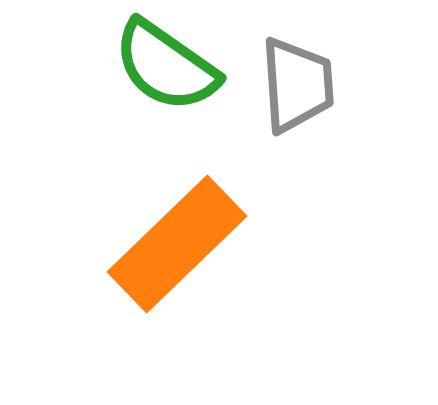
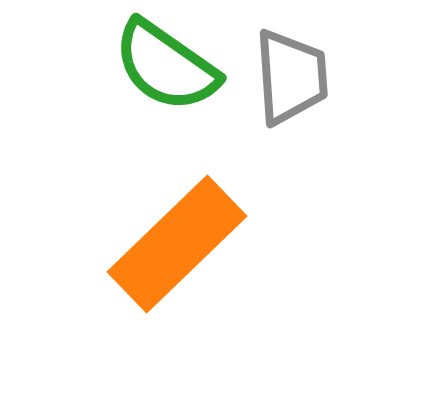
gray trapezoid: moved 6 px left, 8 px up
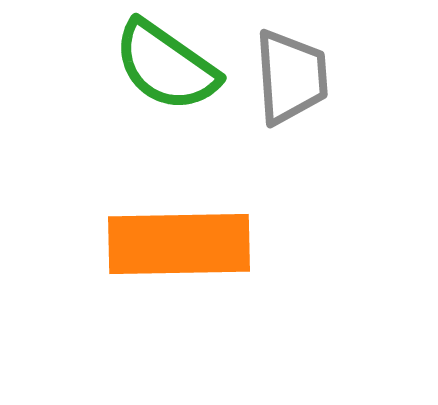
orange rectangle: moved 2 px right; rotated 43 degrees clockwise
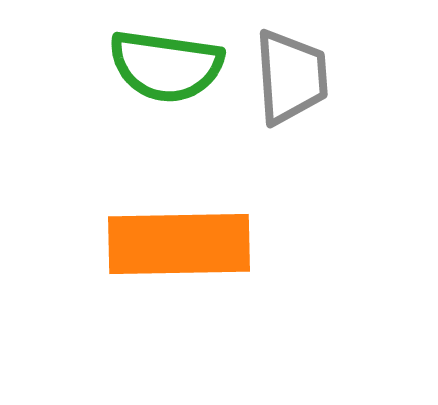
green semicircle: rotated 27 degrees counterclockwise
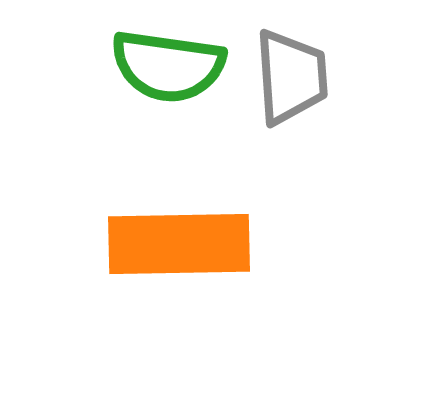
green semicircle: moved 2 px right
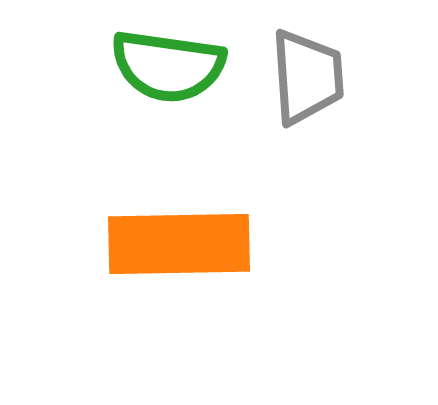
gray trapezoid: moved 16 px right
